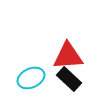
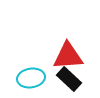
cyan ellipse: rotated 16 degrees clockwise
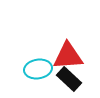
cyan ellipse: moved 7 px right, 9 px up
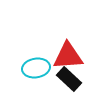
cyan ellipse: moved 2 px left, 1 px up
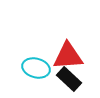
cyan ellipse: rotated 24 degrees clockwise
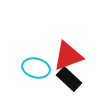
red triangle: rotated 16 degrees counterclockwise
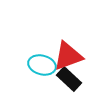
cyan ellipse: moved 6 px right, 3 px up
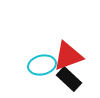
cyan ellipse: rotated 28 degrees counterclockwise
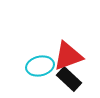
cyan ellipse: moved 2 px left, 1 px down
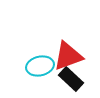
black rectangle: moved 2 px right
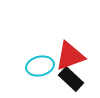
red triangle: moved 2 px right
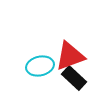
black rectangle: moved 3 px right, 1 px up
